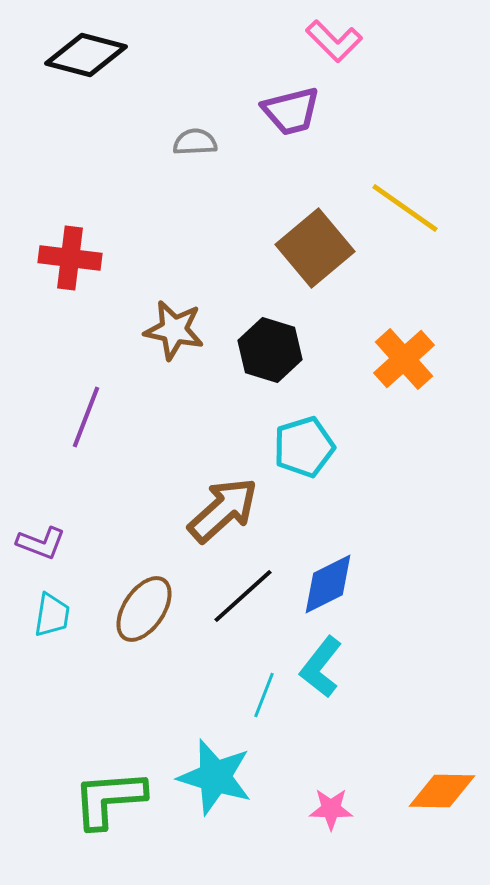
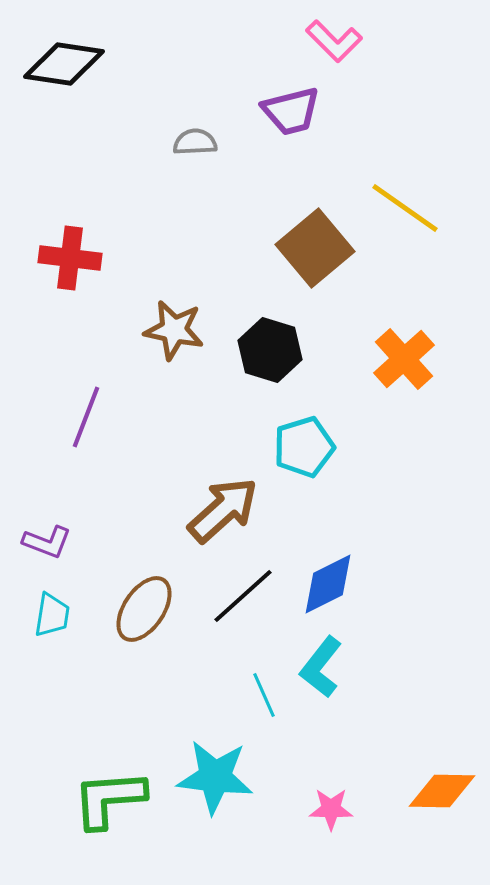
black diamond: moved 22 px left, 9 px down; rotated 6 degrees counterclockwise
purple L-shape: moved 6 px right, 1 px up
cyan line: rotated 45 degrees counterclockwise
cyan star: rotated 10 degrees counterclockwise
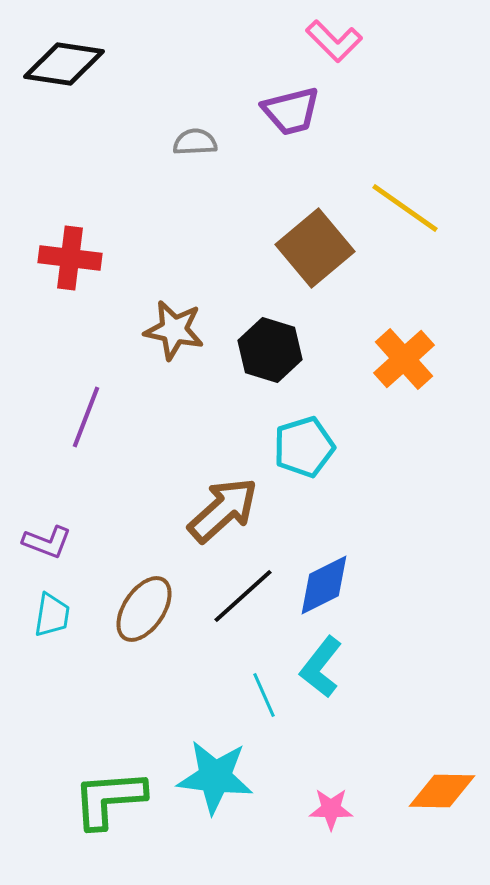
blue diamond: moved 4 px left, 1 px down
